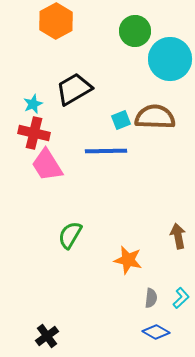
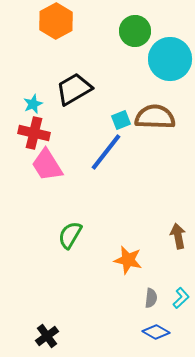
blue line: moved 1 px down; rotated 51 degrees counterclockwise
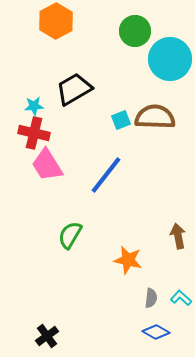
cyan star: moved 1 px right, 2 px down; rotated 18 degrees clockwise
blue line: moved 23 px down
cyan L-shape: rotated 95 degrees counterclockwise
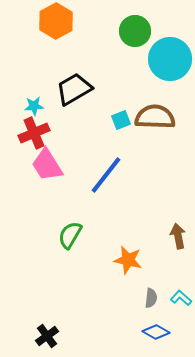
red cross: rotated 36 degrees counterclockwise
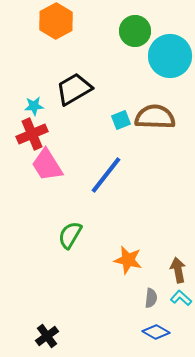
cyan circle: moved 3 px up
red cross: moved 2 px left, 1 px down
brown arrow: moved 34 px down
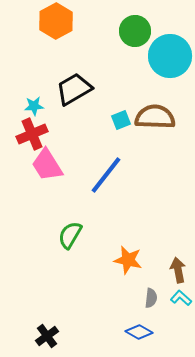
blue diamond: moved 17 px left
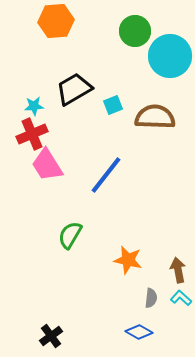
orange hexagon: rotated 24 degrees clockwise
cyan square: moved 8 px left, 15 px up
black cross: moved 4 px right
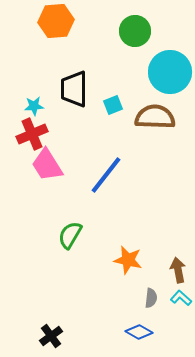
cyan circle: moved 16 px down
black trapezoid: rotated 60 degrees counterclockwise
